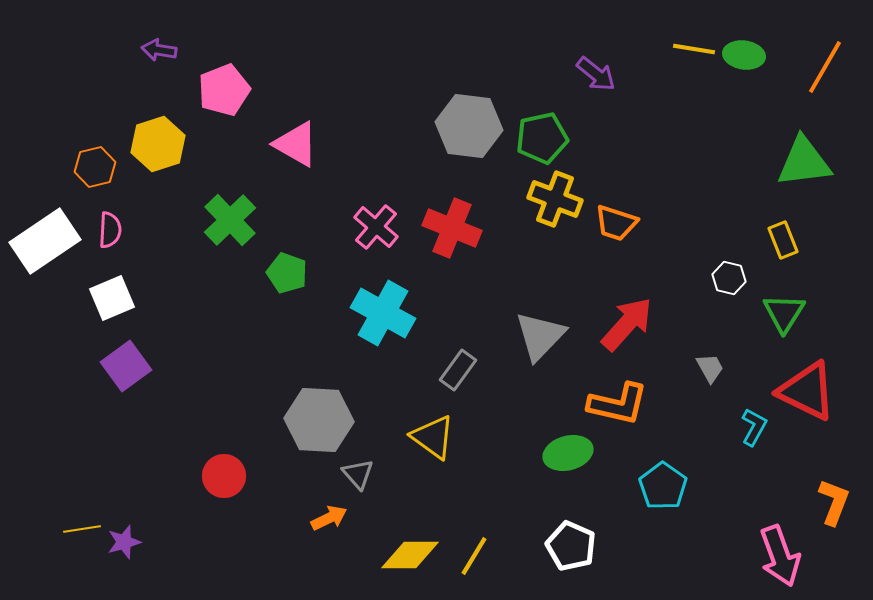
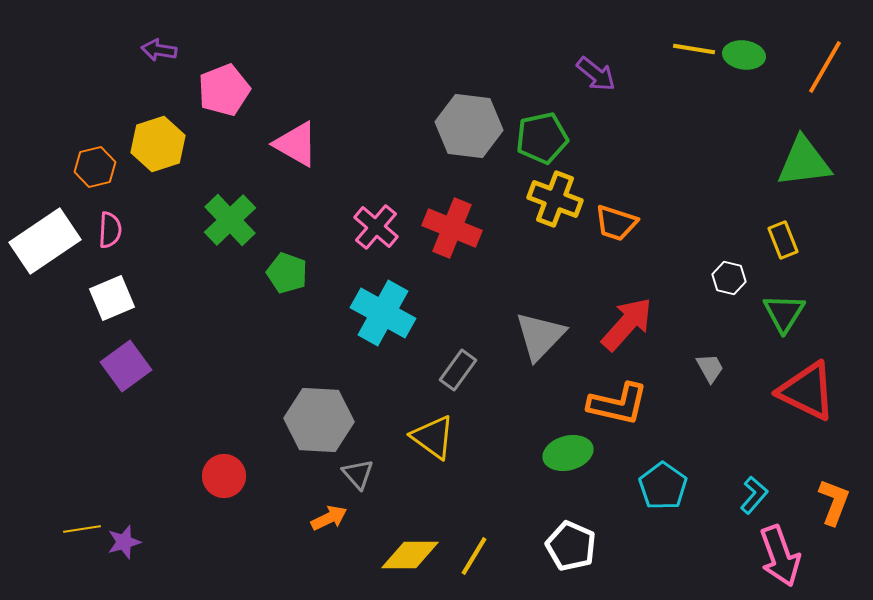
cyan L-shape at (754, 427): moved 68 px down; rotated 12 degrees clockwise
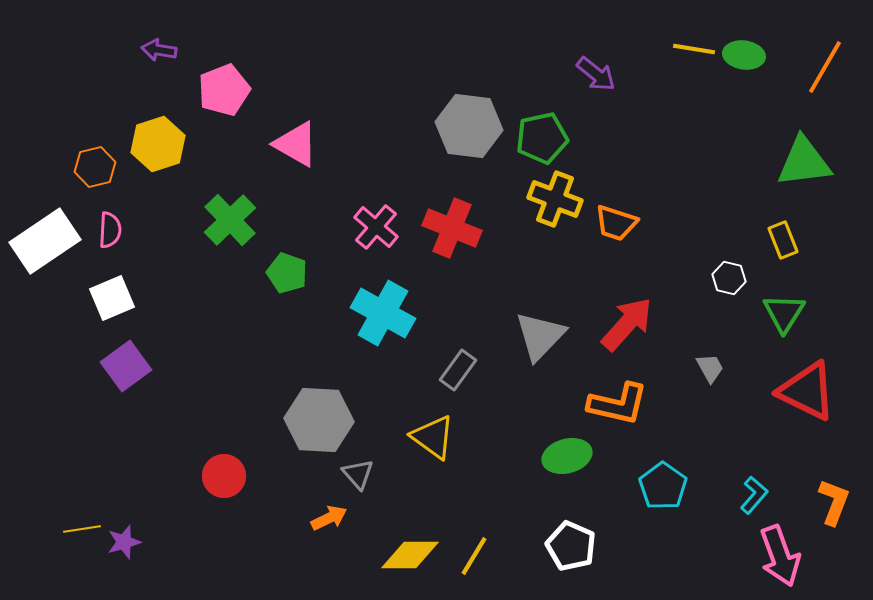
green ellipse at (568, 453): moved 1 px left, 3 px down
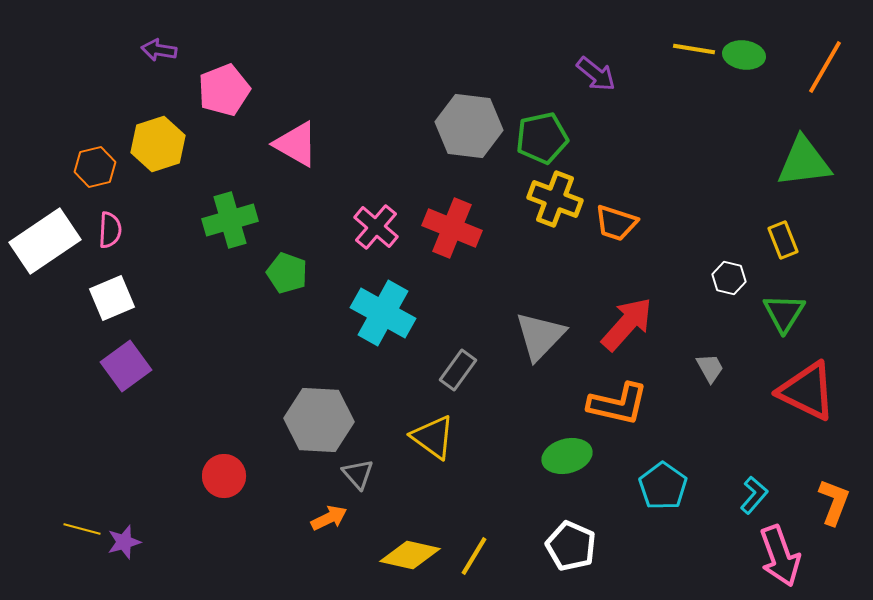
green cross at (230, 220): rotated 28 degrees clockwise
yellow line at (82, 529): rotated 24 degrees clockwise
yellow diamond at (410, 555): rotated 12 degrees clockwise
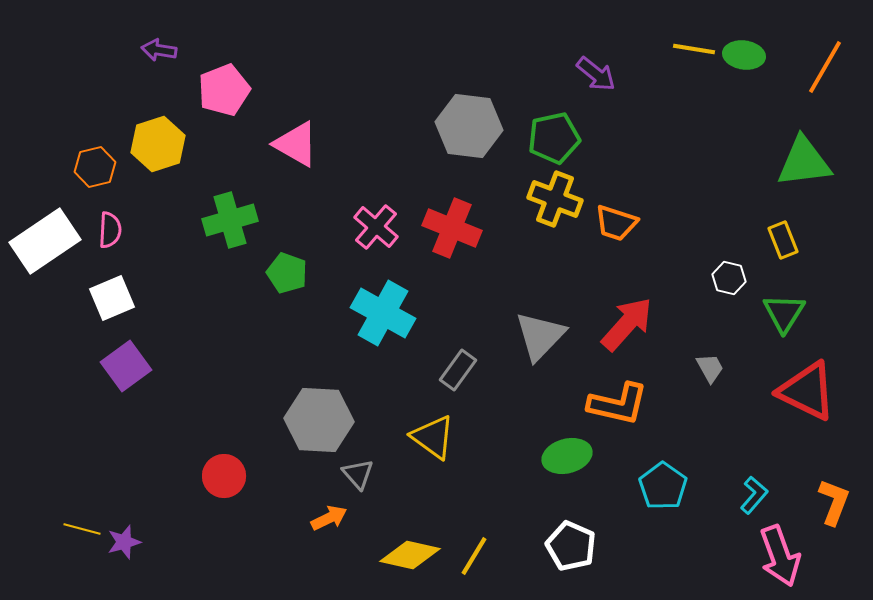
green pentagon at (542, 138): moved 12 px right
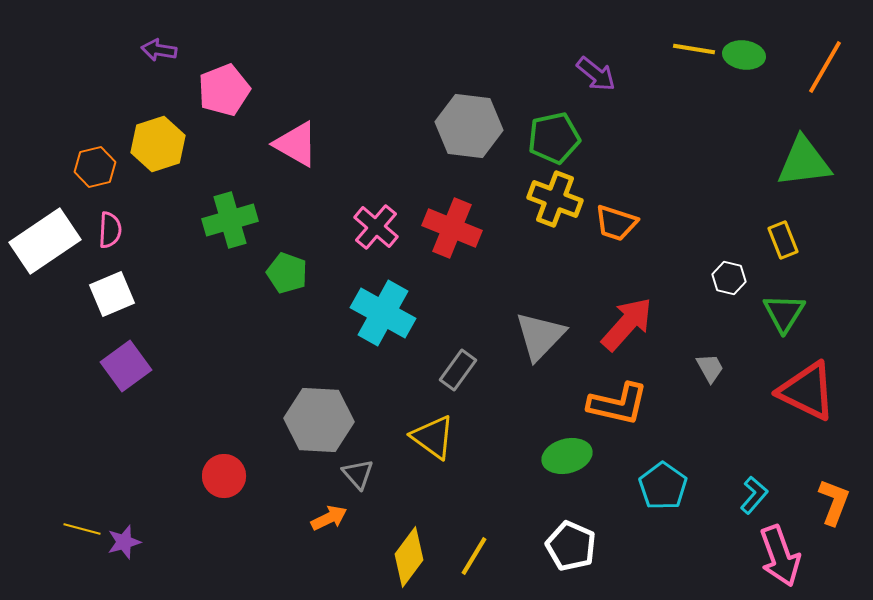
white square at (112, 298): moved 4 px up
yellow diamond at (410, 555): moved 1 px left, 2 px down; rotated 66 degrees counterclockwise
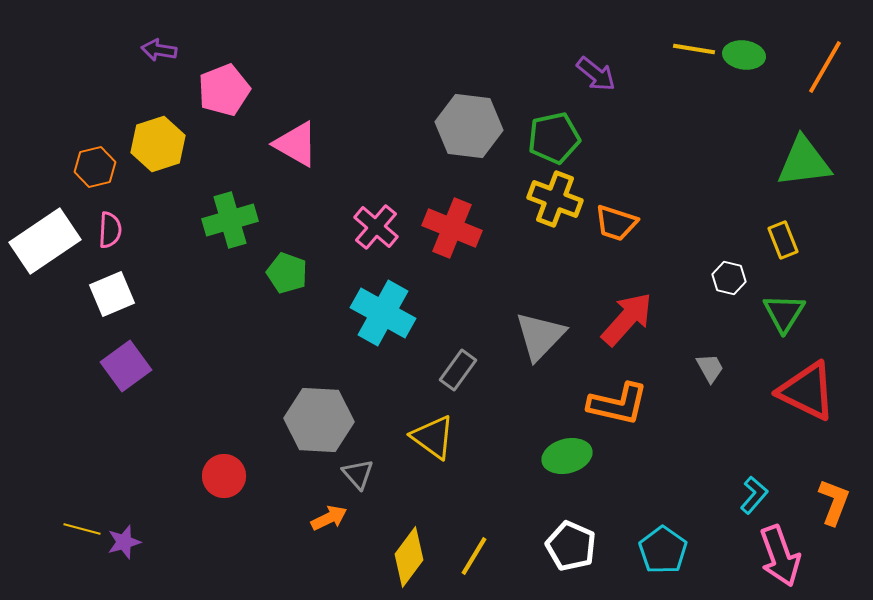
red arrow at (627, 324): moved 5 px up
cyan pentagon at (663, 486): moved 64 px down
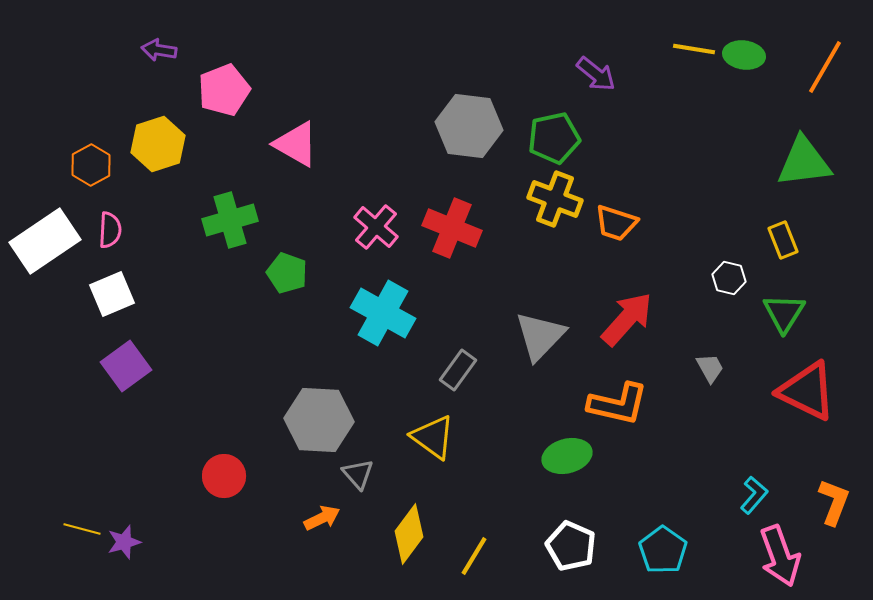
orange hexagon at (95, 167): moved 4 px left, 2 px up; rotated 15 degrees counterclockwise
orange arrow at (329, 518): moved 7 px left
yellow diamond at (409, 557): moved 23 px up
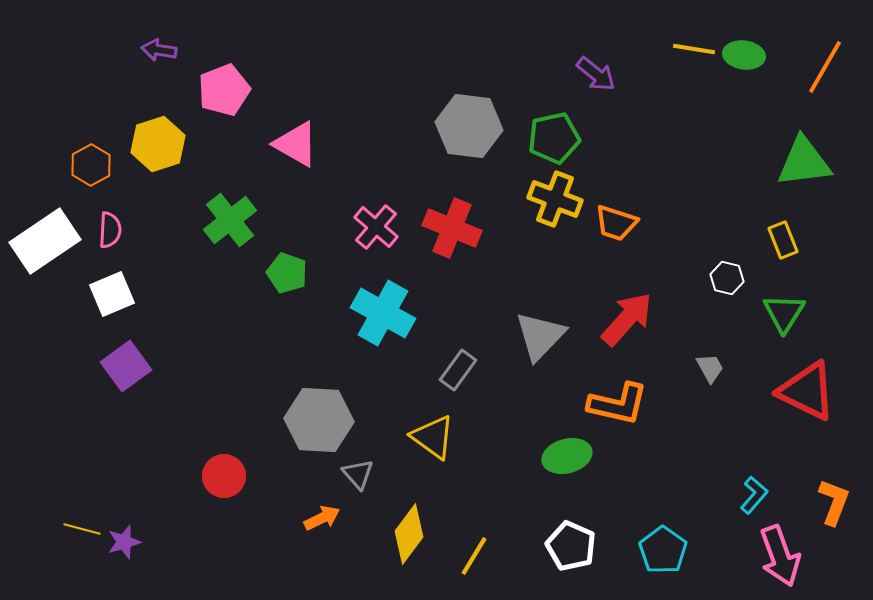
green cross at (230, 220): rotated 22 degrees counterclockwise
white hexagon at (729, 278): moved 2 px left
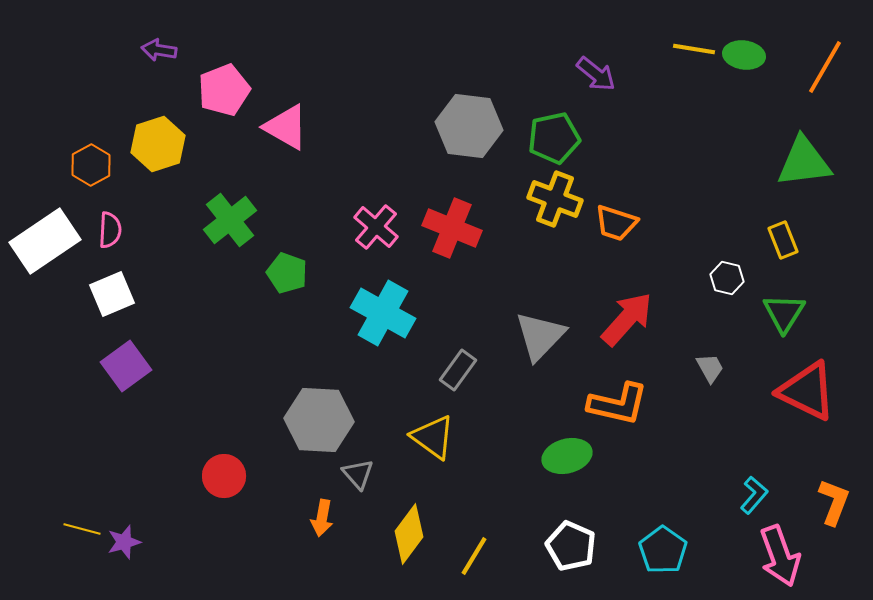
pink triangle at (296, 144): moved 10 px left, 17 px up
orange arrow at (322, 518): rotated 126 degrees clockwise
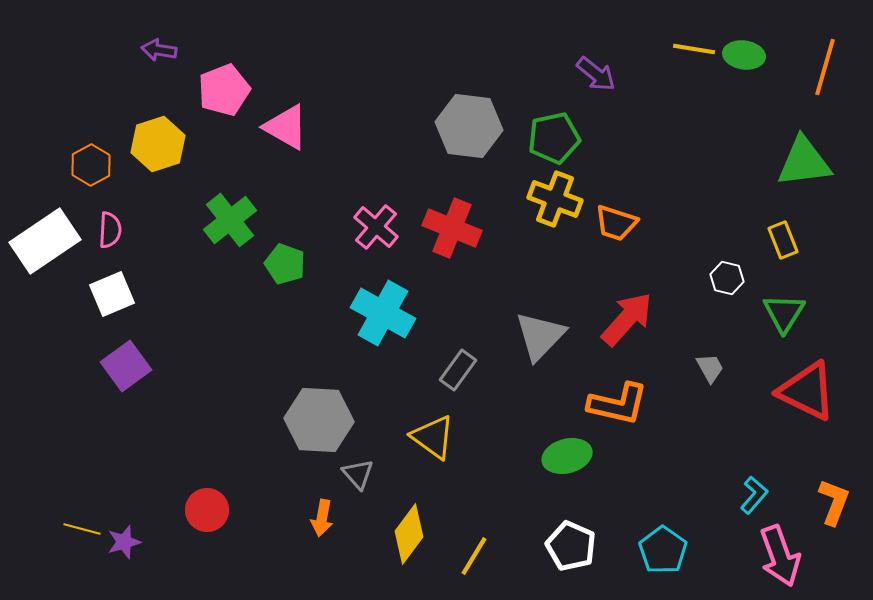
orange line at (825, 67): rotated 14 degrees counterclockwise
green pentagon at (287, 273): moved 2 px left, 9 px up
red circle at (224, 476): moved 17 px left, 34 px down
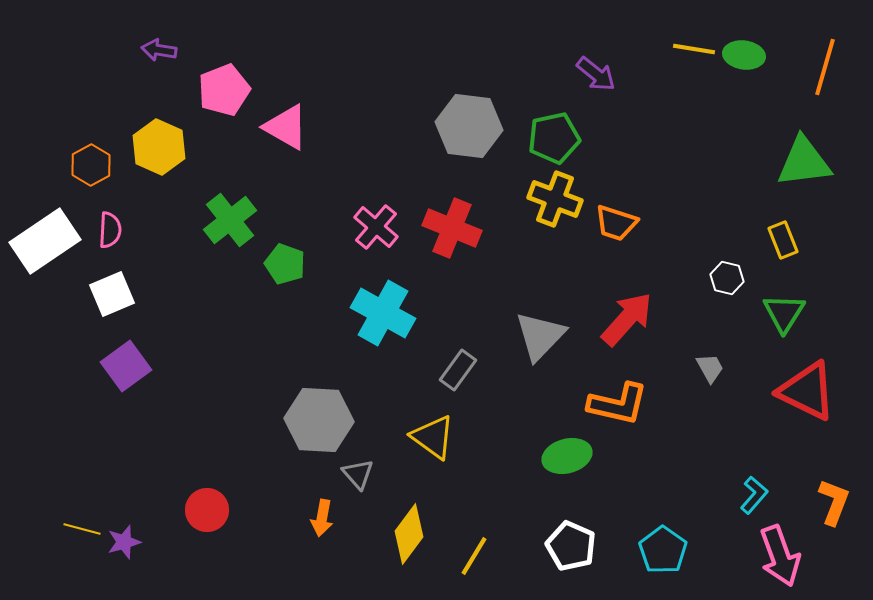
yellow hexagon at (158, 144): moved 1 px right, 3 px down; rotated 18 degrees counterclockwise
